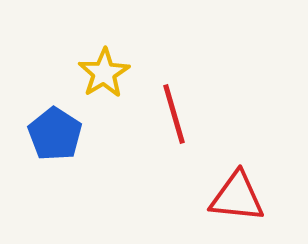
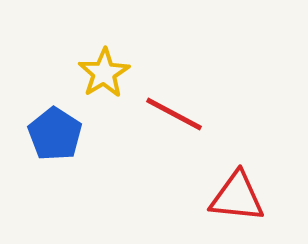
red line: rotated 46 degrees counterclockwise
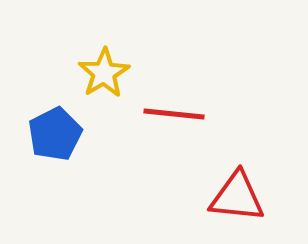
red line: rotated 22 degrees counterclockwise
blue pentagon: rotated 12 degrees clockwise
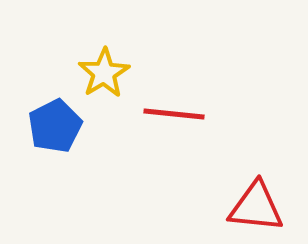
blue pentagon: moved 8 px up
red triangle: moved 19 px right, 10 px down
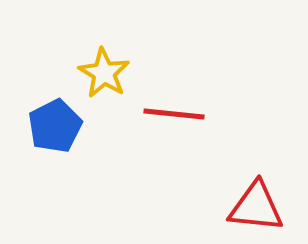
yellow star: rotated 9 degrees counterclockwise
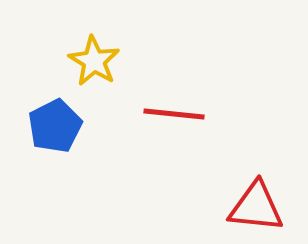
yellow star: moved 10 px left, 12 px up
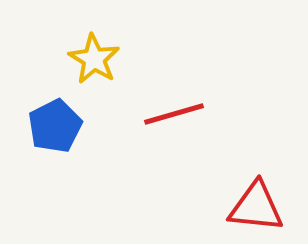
yellow star: moved 2 px up
red line: rotated 22 degrees counterclockwise
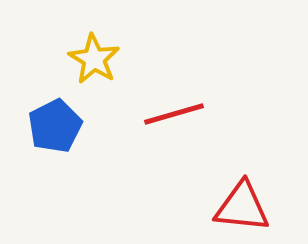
red triangle: moved 14 px left
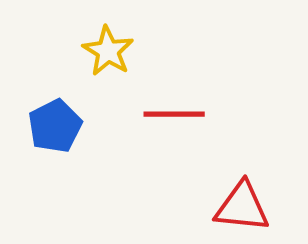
yellow star: moved 14 px right, 8 px up
red line: rotated 16 degrees clockwise
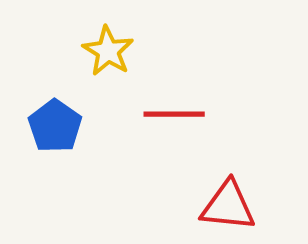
blue pentagon: rotated 10 degrees counterclockwise
red triangle: moved 14 px left, 1 px up
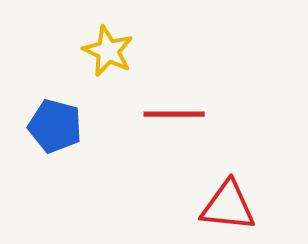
yellow star: rotated 6 degrees counterclockwise
blue pentagon: rotated 20 degrees counterclockwise
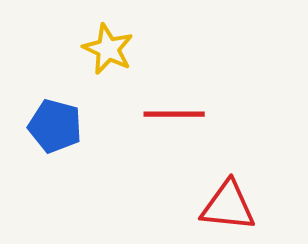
yellow star: moved 2 px up
